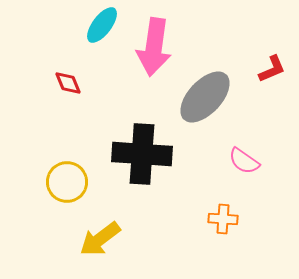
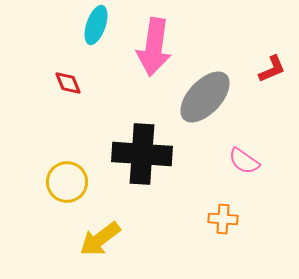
cyan ellipse: moved 6 px left; rotated 18 degrees counterclockwise
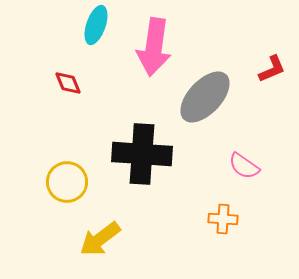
pink semicircle: moved 5 px down
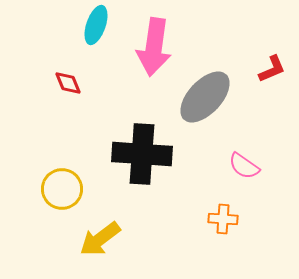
yellow circle: moved 5 px left, 7 px down
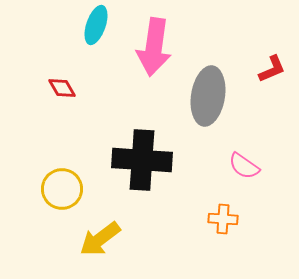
red diamond: moved 6 px left, 5 px down; rotated 8 degrees counterclockwise
gray ellipse: moved 3 px right, 1 px up; rotated 34 degrees counterclockwise
black cross: moved 6 px down
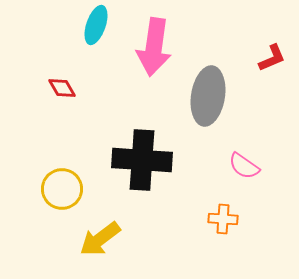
red L-shape: moved 11 px up
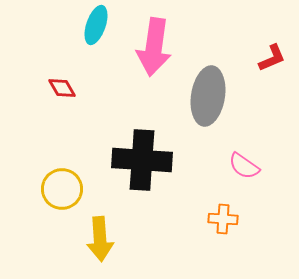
yellow arrow: rotated 57 degrees counterclockwise
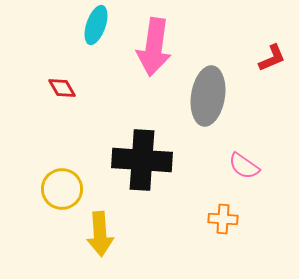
yellow arrow: moved 5 px up
